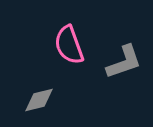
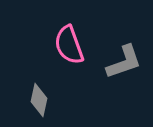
gray diamond: rotated 64 degrees counterclockwise
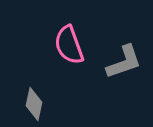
gray diamond: moved 5 px left, 4 px down
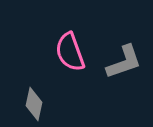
pink semicircle: moved 1 px right, 7 px down
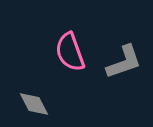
gray diamond: rotated 40 degrees counterclockwise
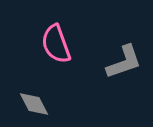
pink semicircle: moved 14 px left, 8 px up
